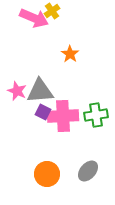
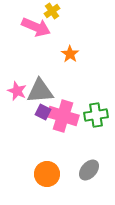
pink arrow: moved 2 px right, 9 px down
pink cross: rotated 20 degrees clockwise
gray ellipse: moved 1 px right, 1 px up
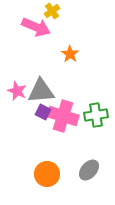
gray triangle: moved 1 px right
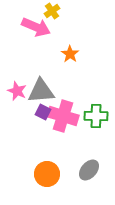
green cross: moved 1 px down; rotated 10 degrees clockwise
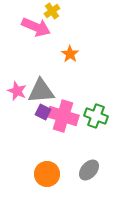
green cross: rotated 20 degrees clockwise
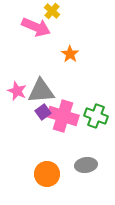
yellow cross: rotated 14 degrees counterclockwise
purple square: rotated 28 degrees clockwise
gray ellipse: moved 3 px left, 5 px up; rotated 40 degrees clockwise
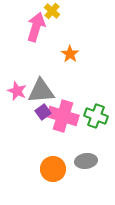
pink arrow: rotated 96 degrees counterclockwise
gray ellipse: moved 4 px up
orange circle: moved 6 px right, 5 px up
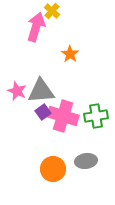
green cross: rotated 30 degrees counterclockwise
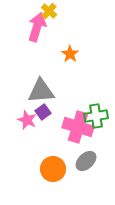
yellow cross: moved 3 px left
pink arrow: moved 1 px right
pink star: moved 10 px right, 29 px down
pink cross: moved 15 px right, 11 px down
gray ellipse: rotated 35 degrees counterclockwise
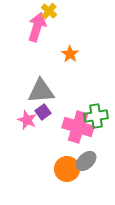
orange circle: moved 14 px right
